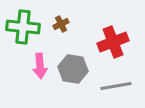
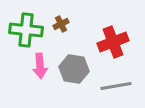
green cross: moved 3 px right, 3 px down
gray hexagon: moved 1 px right
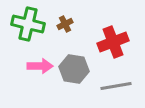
brown cross: moved 4 px right
green cross: moved 2 px right, 6 px up; rotated 8 degrees clockwise
pink arrow: rotated 85 degrees counterclockwise
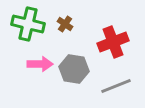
brown cross: rotated 28 degrees counterclockwise
pink arrow: moved 2 px up
gray line: rotated 12 degrees counterclockwise
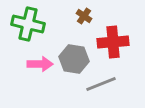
brown cross: moved 19 px right, 8 px up
red cross: rotated 16 degrees clockwise
gray hexagon: moved 10 px up
gray line: moved 15 px left, 2 px up
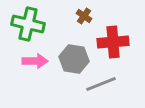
pink arrow: moved 5 px left, 3 px up
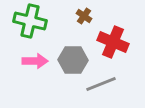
green cross: moved 2 px right, 3 px up
red cross: rotated 28 degrees clockwise
gray hexagon: moved 1 px left, 1 px down; rotated 8 degrees counterclockwise
